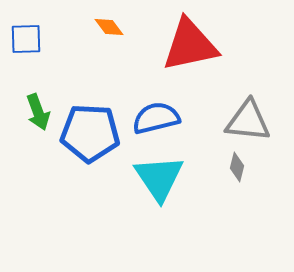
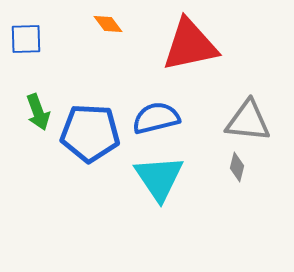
orange diamond: moved 1 px left, 3 px up
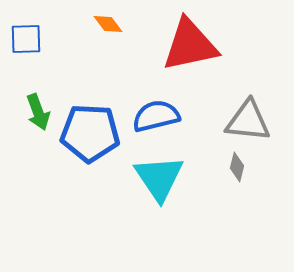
blue semicircle: moved 2 px up
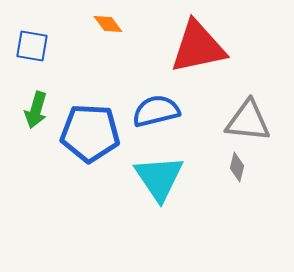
blue square: moved 6 px right, 7 px down; rotated 12 degrees clockwise
red triangle: moved 8 px right, 2 px down
green arrow: moved 2 px left, 2 px up; rotated 36 degrees clockwise
blue semicircle: moved 5 px up
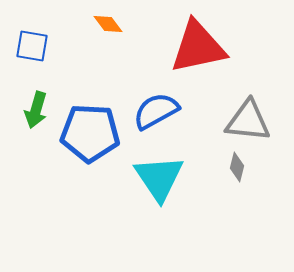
blue semicircle: rotated 15 degrees counterclockwise
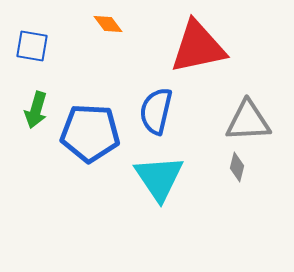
blue semicircle: rotated 48 degrees counterclockwise
gray triangle: rotated 9 degrees counterclockwise
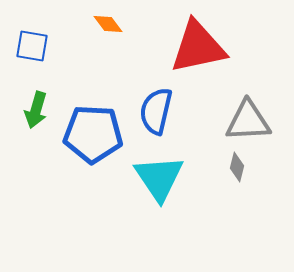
blue pentagon: moved 3 px right, 1 px down
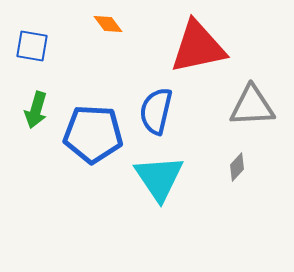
gray triangle: moved 4 px right, 15 px up
gray diamond: rotated 28 degrees clockwise
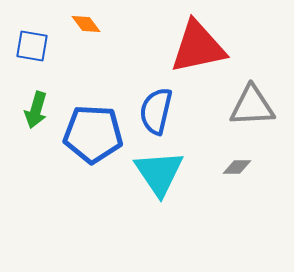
orange diamond: moved 22 px left
gray diamond: rotated 48 degrees clockwise
cyan triangle: moved 5 px up
